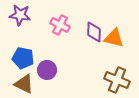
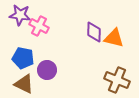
pink cross: moved 21 px left, 1 px down
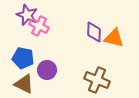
purple star: moved 7 px right; rotated 15 degrees clockwise
brown cross: moved 20 px left
